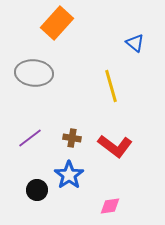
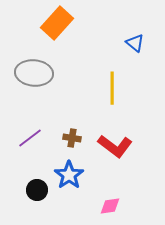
yellow line: moved 1 px right, 2 px down; rotated 16 degrees clockwise
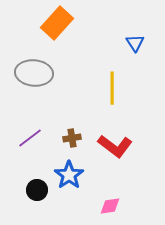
blue triangle: rotated 18 degrees clockwise
brown cross: rotated 18 degrees counterclockwise
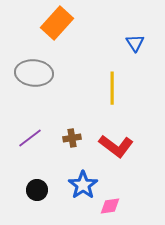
red L-shape: moved 1 px right
blue star: moved 14 px right, 10 px down
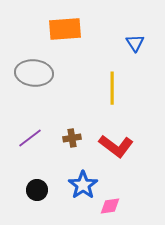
orange rectangle: moved 8 px right, 6 px down; rotated 44 degrees clockwise
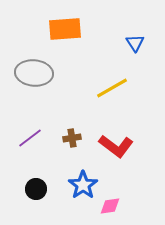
yellow line: rotated 60 degrees clockwise
black circle: moved 1 px left, 1 px up
